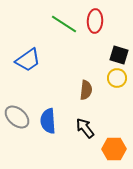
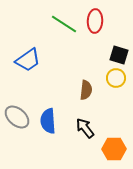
yellow circle: moved 1 px left
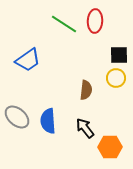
black square: rotated 18 degrees counterclockwise
orange hexagon: moved 4 px left, 2 px up
